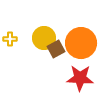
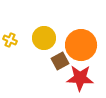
yellow cross: moved 1 px down; rotated 24 degrees clockwise
orange circle: moved 2 px down
brown square: moved 4 px right, 12 px down
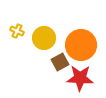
yellow cross: moved 7 px right, 9 px up
brown square: moved 1 px down
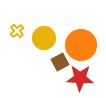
yellow cross: rotated 24 degrees clockwise
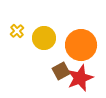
brown square: moved 1 px right, 9 px down
red star: rotated 24 degrees counterclockwise
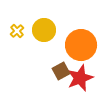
yellow circle: moved 8 px up
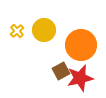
red star: rotated 8 degrees clockwise
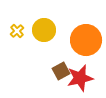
orange circle: moved 5 px right, 5 px up
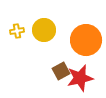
yellow cross: rotated 32 degrees clockwise
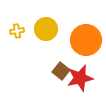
yellow circle: moved 2 px right, 1 px up
brown square: rotated 24 degrees counterclockwise
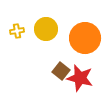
orange circle: moved 1 px left, 2 px up
red star: rotated 28 degrees clockwise
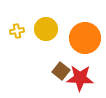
red star: rotated 12 degrees counterclockwise
